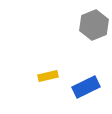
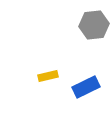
gray hexagon: rotated 16 degrees clockwise
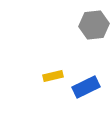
yellow rectangle: moved 5 px right
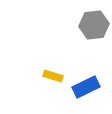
yellow rectangle: rotated 30 degrees clockwise
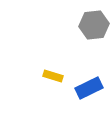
blue rectangle: moved 3 px right, 1 px down
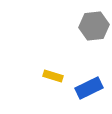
gray hexagon: moved 1 px down
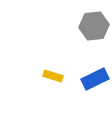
blue rectangle: moved 6 px right, 9 px up
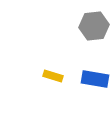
blue rectangle: rotated 36 degrees clockwise
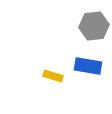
blue rectangle: moved 7 px left, 13 px up
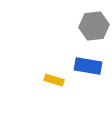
yellow rectangle: moved 1 px right, 4 px down
